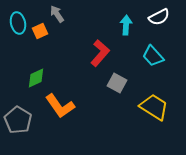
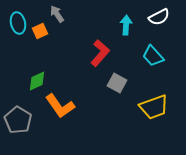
green diamond: moved 1 px right, 3 px down
yellow trapezoid: rotated 128 degrees clockwise
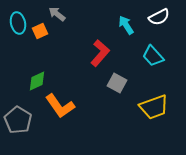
gray arrow: rotated 18 degrees counterclockwise
cyan arrow: rotated 36 degrees counterclockwise
